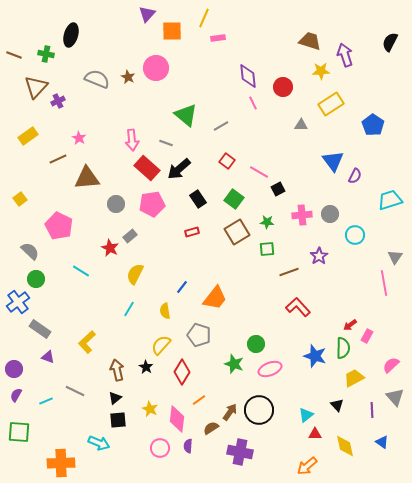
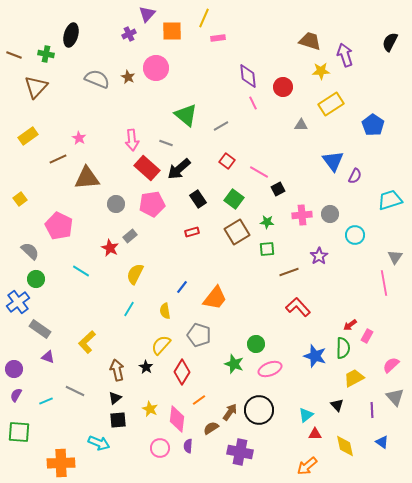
purple cross at (58, 101): moved 71 px right, 67 px up
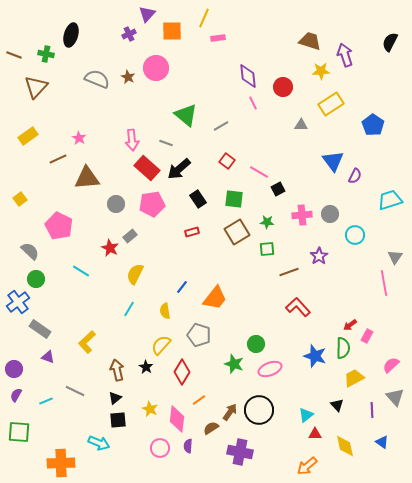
green square at (234, 199): rotated 30 degrees counterclockwise
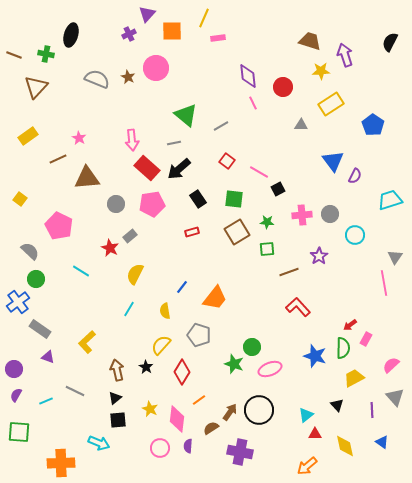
gray line at (166, 143): moved 8 px right; rotated 32 degrees counterclockwise
yellow square at (20, 199): rotated 16 degrees counterclockwise
pink rectangle at (367, 336): moved 1 px left, 3 px down
green circle at (256, 344): moved 4 px left, 3 px down
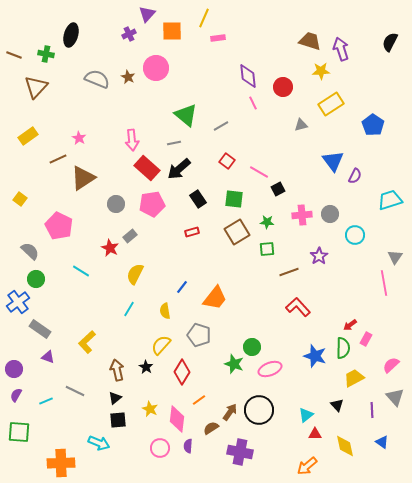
purple arrow at (345, 55): moved 4 px left, 6 px up
gray triangle at (301, 125): rotated 16 degrees counterclockwise
brown triangle at (87, 178): moved 4 px left; rotated 28 degrees counterclockwise
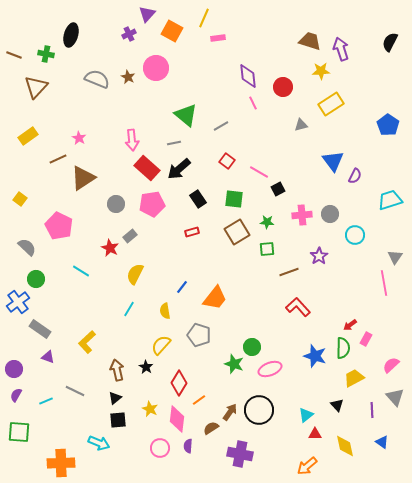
orange square at (172, 31): rotated 30 degrees clockwise
blue pentagon at (373, 125): moved 15 px right
gray semicircle at (30, 251): moved 3 px left, 4 px up
red diamond at (182, 372): moved 3 px left, 11 px down
purple cross at (240, 452): moved 2 px down
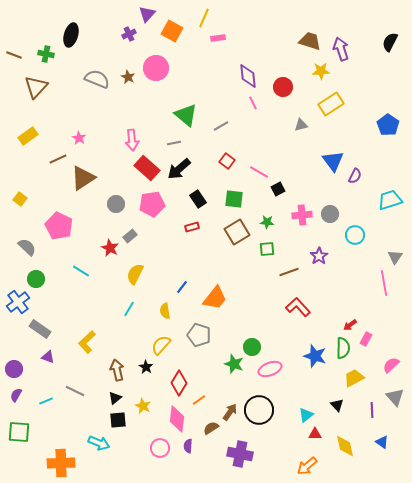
red rectangle at (192, 232): moved 5 px up
yellow star at (150, 409): moved 7 px left, 3 px up
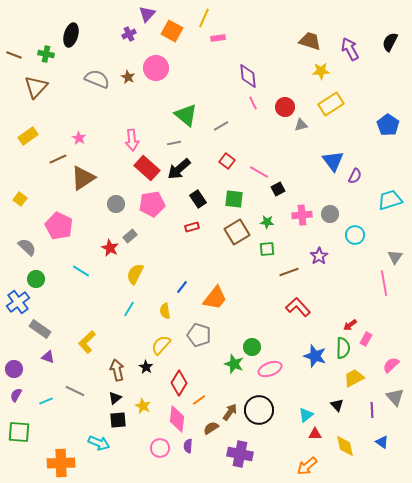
purple arrow at (341, 49): moved 9 px right; rotated 10 degrees counterclockwise
red circle at (283, 87): moved 2 px right, 20 px down
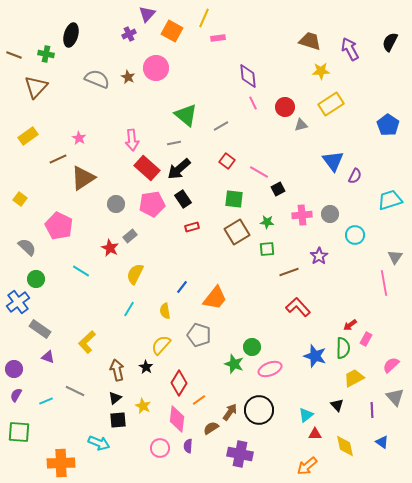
black rectangle at (198, 199): moved 15 px left
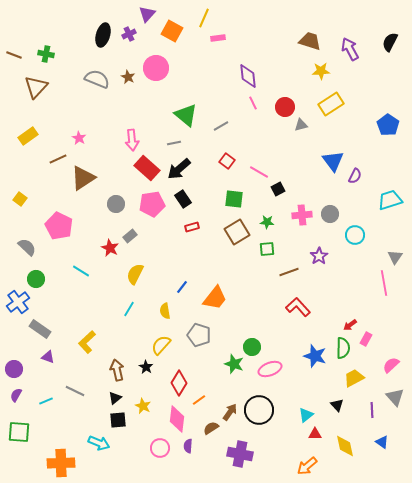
black ellipse at (71, 35): moved 32 px right
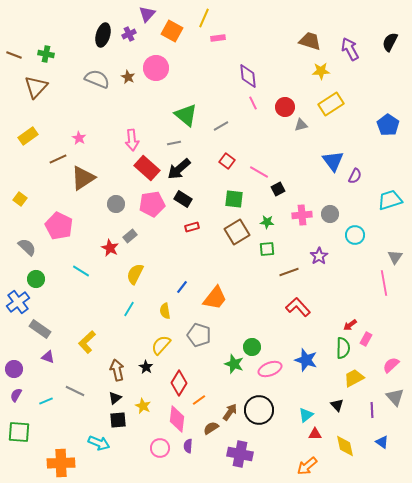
black rectangle at (183, 199): rotated 24 degrees counterclockwise
blue star at (315, 356): moved 9 px left, 4 px down
